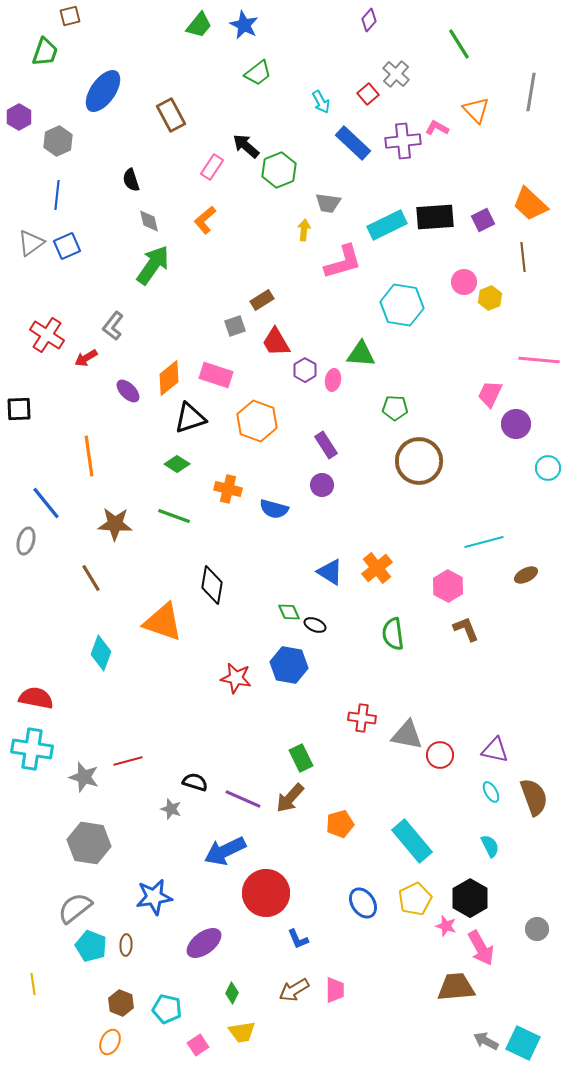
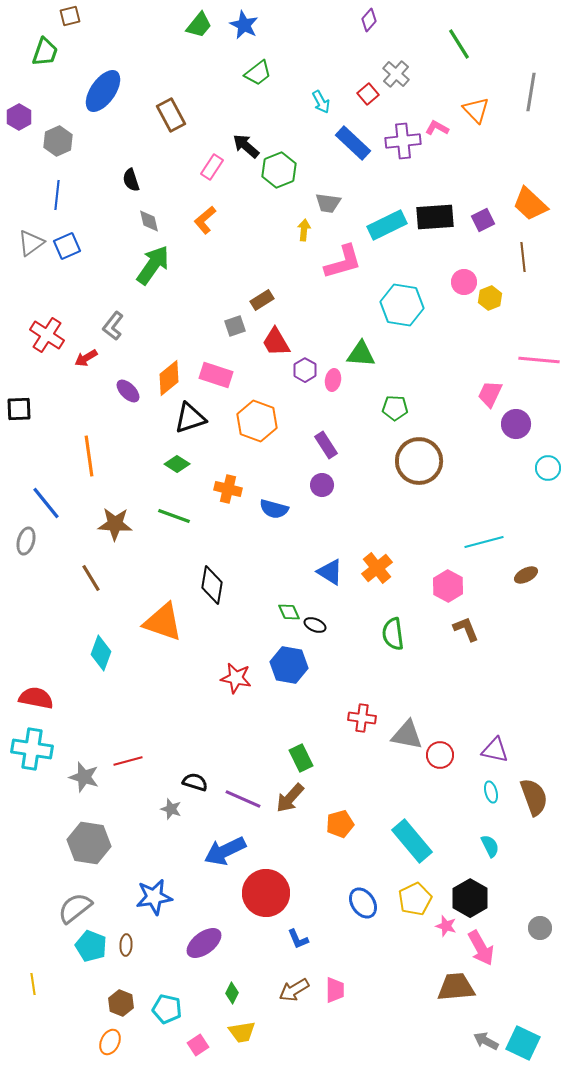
cyan ellipse at (491, 792): rotated 15 degrees clockwise
gray circle at (537, 929): moved 3 px right, 1 px up
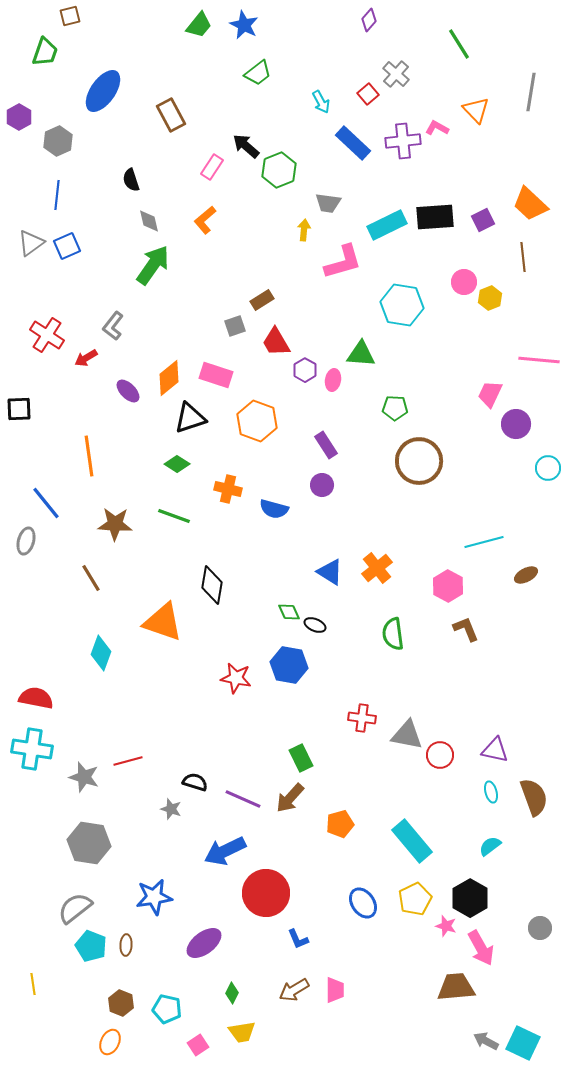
cyan semicircle at (490, 846): rotated 100 degrees counterclockwise
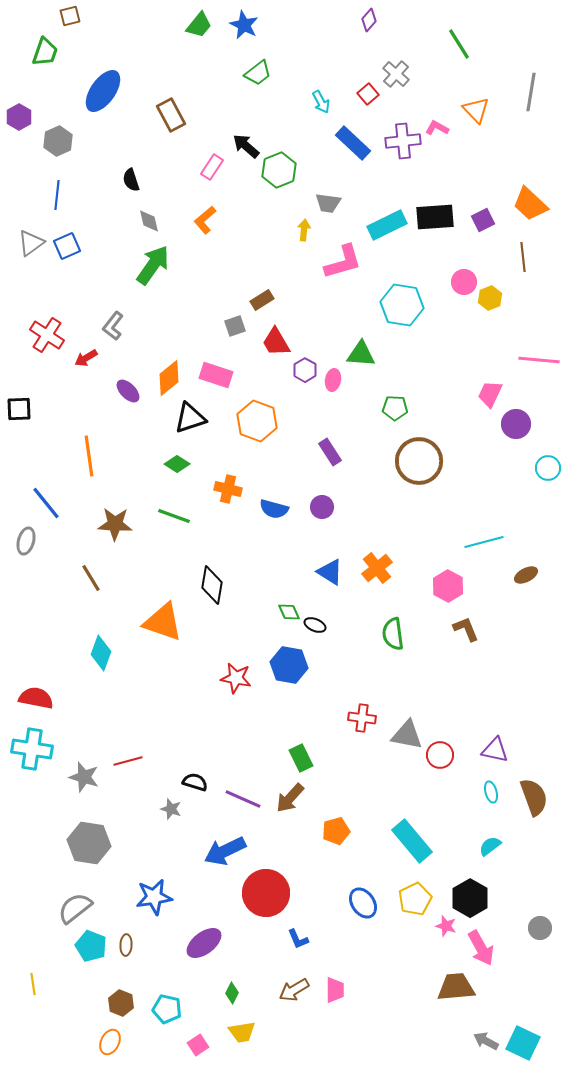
purple rectangle at (326, 445): moved 4 px right, 7 px down
purple circle at (322, 485): moved 22 px down
orange pentagon at (340, 824): moved 4 px left, 7 px down
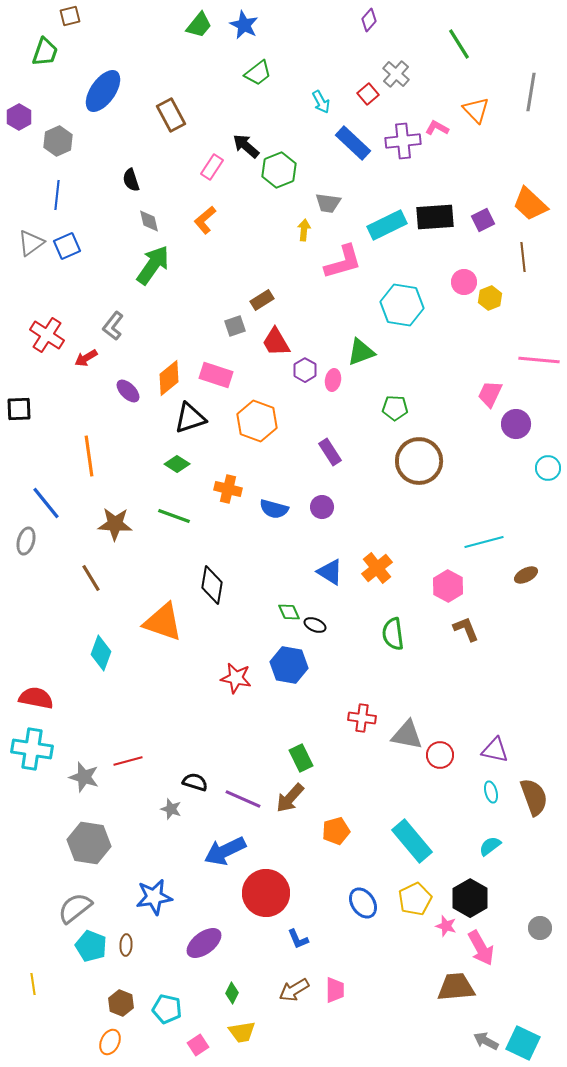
green triangle at (361, 354): moved 2 px up; rotated 24 degrees counterclockwise
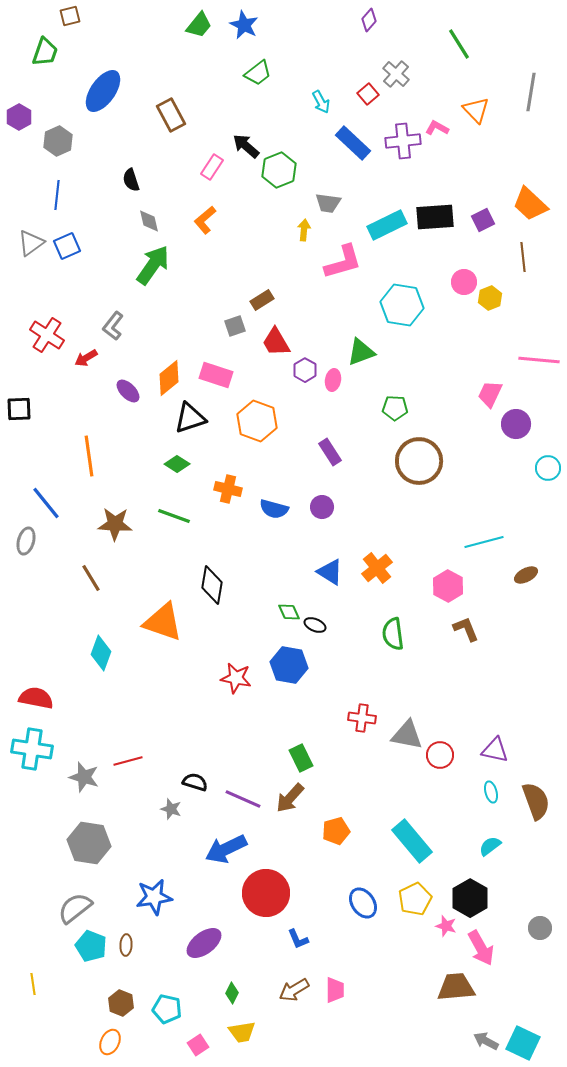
brown semicircle at (534, 797): moved 2 px right, 4 px down
blue arrow at (225, 851): moved 1 px right, 2 px up
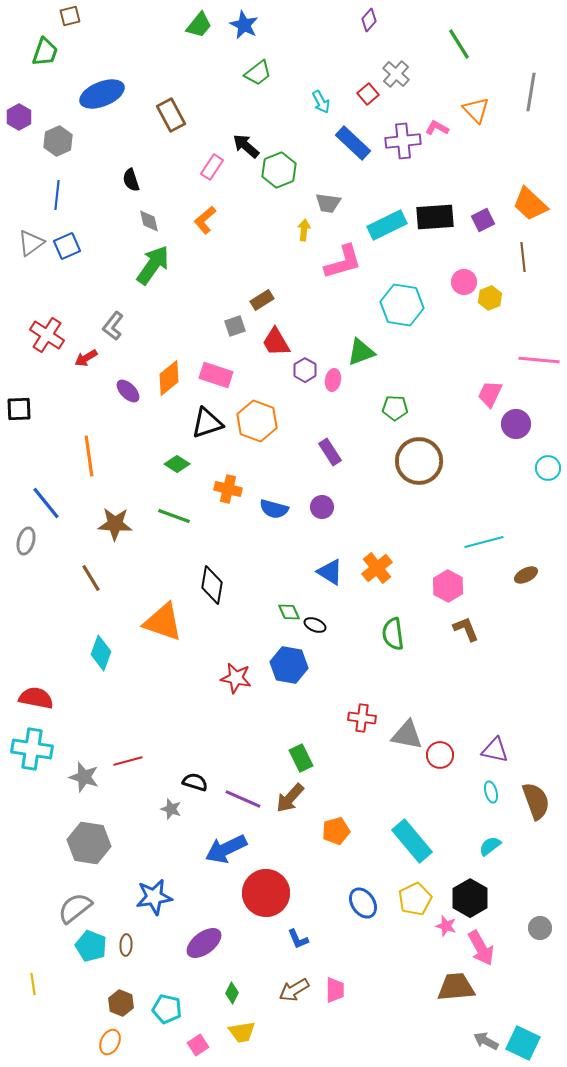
blue ellipse at (103, 91): moved 1 px left, 3 px down; rotated 33 degrees clockwise
black triangle at (190, 418): moved 17 px right, 5 px down
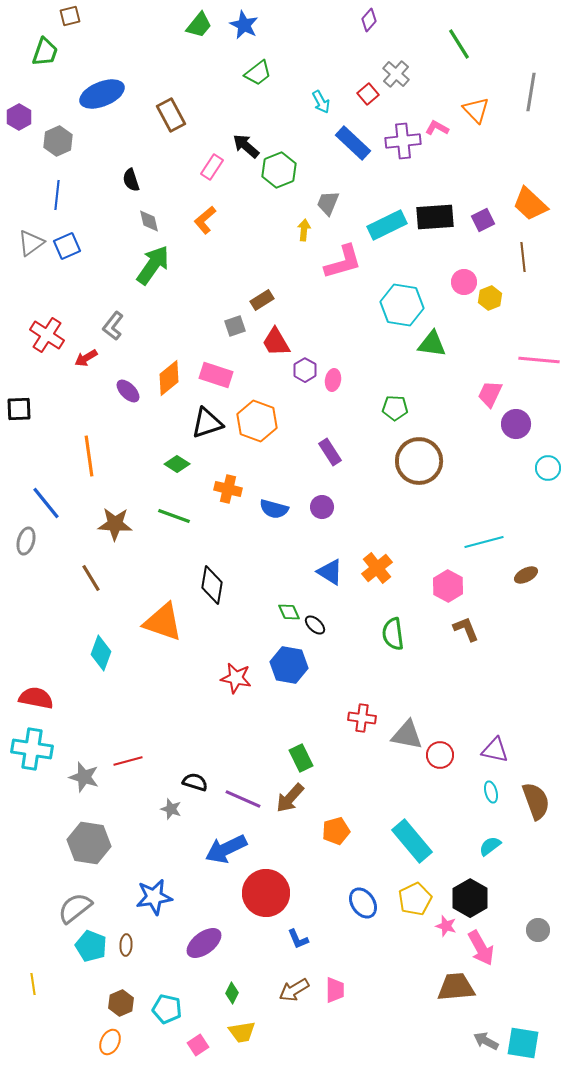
gray trapezoid at (328, 203): rotated 104 degrees clockwise
green triangle at (361, 352): moved 71 px right, 8 px up; rotated 28 degrees clockwise
black ellipse at (315, 625): rotated 20 degrees clockwise
gray circle at (540, 928): moved 2 px left, 2 px down
brown hexagon at (121, 1003): rotated 15 degrees clockwise
cyan square at (523, 1043): rotated 16 degrees counterclockwise
